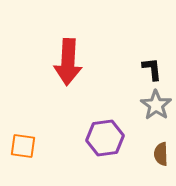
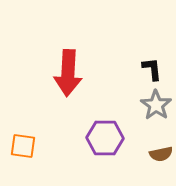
red arrow: moved 11 px down
purple hexagon: rotated 9 degrees clockwise
brown semicircle: rotated 100 degrees counterclockwise
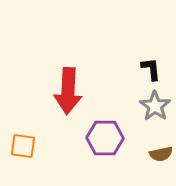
black L-shape: moved 1 px left
red arrow: moved 18 px down
gray star: moved 1 px left, 1 px down
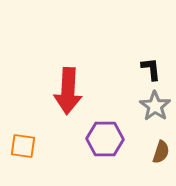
purple hexagon: moved 1 px down
brown semicircle: moved 2 px up; rotated 60 degrees counterclockwise
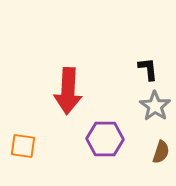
black L-shape: moved 3 px left
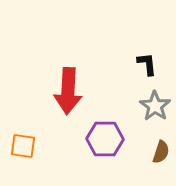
black L-shape: moved 1 px left, 5 px up
